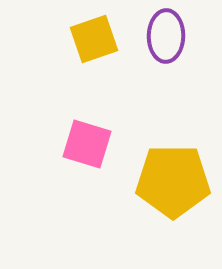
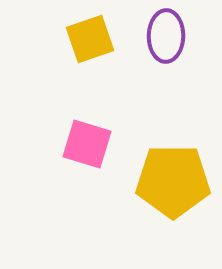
yellow square: moved 4 px left
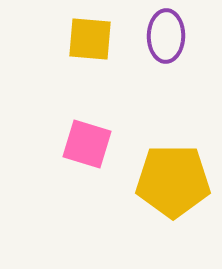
yellow square: rotated 24 degrees clockwise
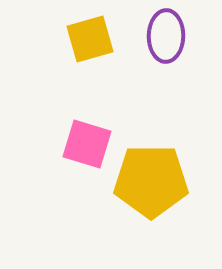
yellow square: rotated 21 degrees counterclockwise
yellow pentagon: moved 22 px left
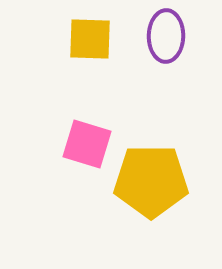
yellow square: rotated 18 degrees clockwise
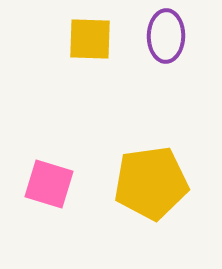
pink square: moved 38 px left, 40 px down
yellow pentagon: moved 2 px down; rotated 8 degrees counterclockwise
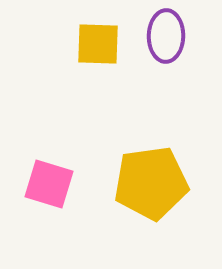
yellow square: moved 8 px right, 5 px down
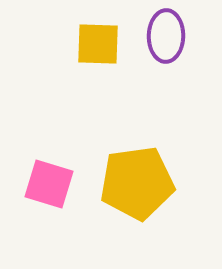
yellow pentagon: moved 14 px left
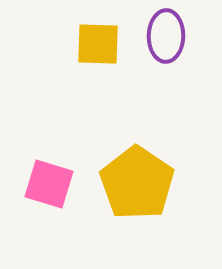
yellow pentagon: rotated 30 degrees counterclockwise
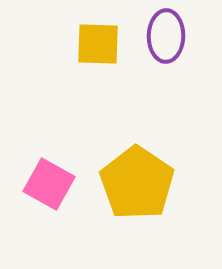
pink square: rotated 12 degrees clockwise
